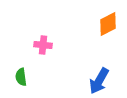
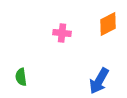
pink cross: moved 19 px right, 12 px up
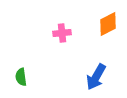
pink cross: rotated 12 degrees counterclockwise
blue arrow: moved 3 px left, 4 px up
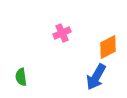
orange diamond: moved 23 px down
pink cross: rotated 18 degrees counterclockwise
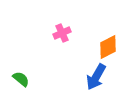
green semicircle: moved 2 px down; rotated 138 degrees clockwise
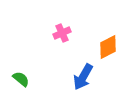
blue arrow: moved 13 px left
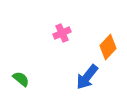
orange diamond: rotated 20 degrees counterclockwise
blue arrow: moved 4 px right; rotated 8 degrees clockwise
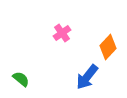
pink cross: rotated 12 degrees counterclockwise
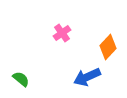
blue arrow: rotated 28 degrees clockwise
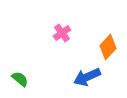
green semicircle: moved 1 px left
